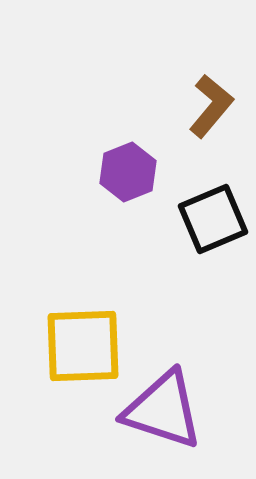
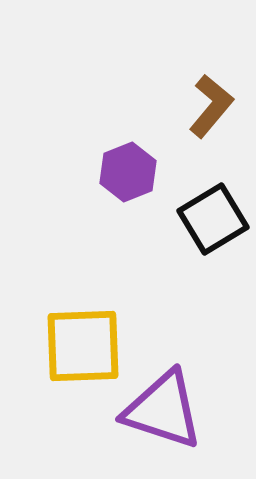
black square: rotated 8 degrees counterclockwise
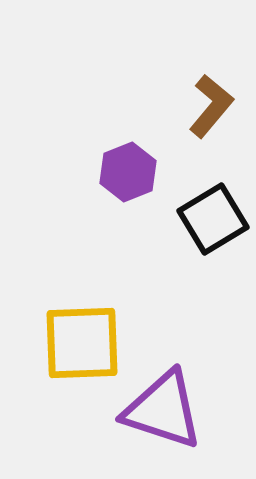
yellow square: moved 1 px left, 3 px up
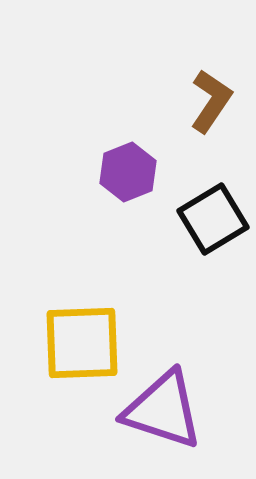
brown L-shape: moved 5 px up; rotated 6 degrees counterclockwise
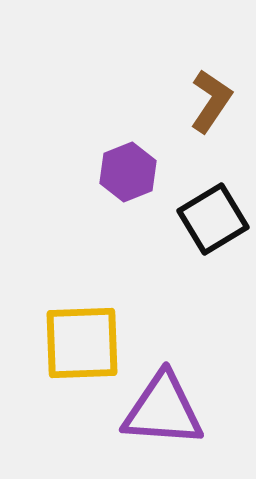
purple triangle: rotated 14 degrees counterclockwise
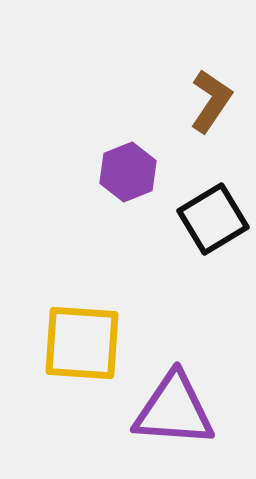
yellow square: rotated 6 degrees clockwise
purple triangle: moved 11 px right
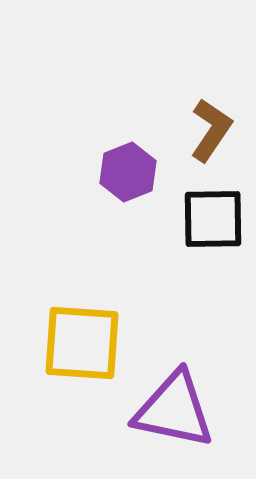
brown L-shape: moved 29 px down
black square: rotated 30 degrees clockwise
purple triangle: rotated 8 degrees clockwise
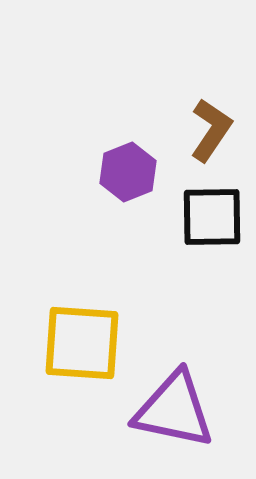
black square: moved 1 px left, 2 px up
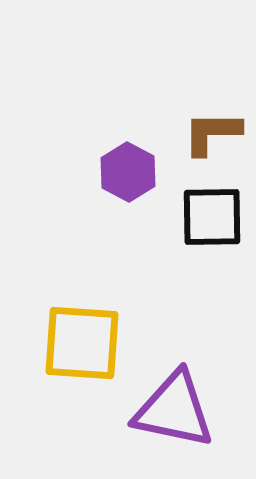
brown L-shape: moved 1 px right, 3 px down; rotated 124 degrees counterclockwise
purple hexagon: rotated 10 degrees counterclockwise
